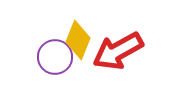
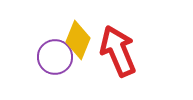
red arrow: rotated 96 degrees clockwise
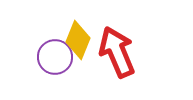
red arrow: moved 1 px left, 1 px down
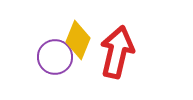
red arrow: rotated 36 degrees clockwise
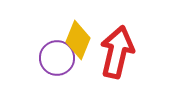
purple circle: moved 2 px right, 1 px down
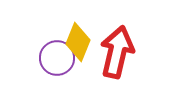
yellow diamond: moved 2 px down
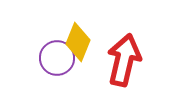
red arrow: moved 7 px right, 8 px down
